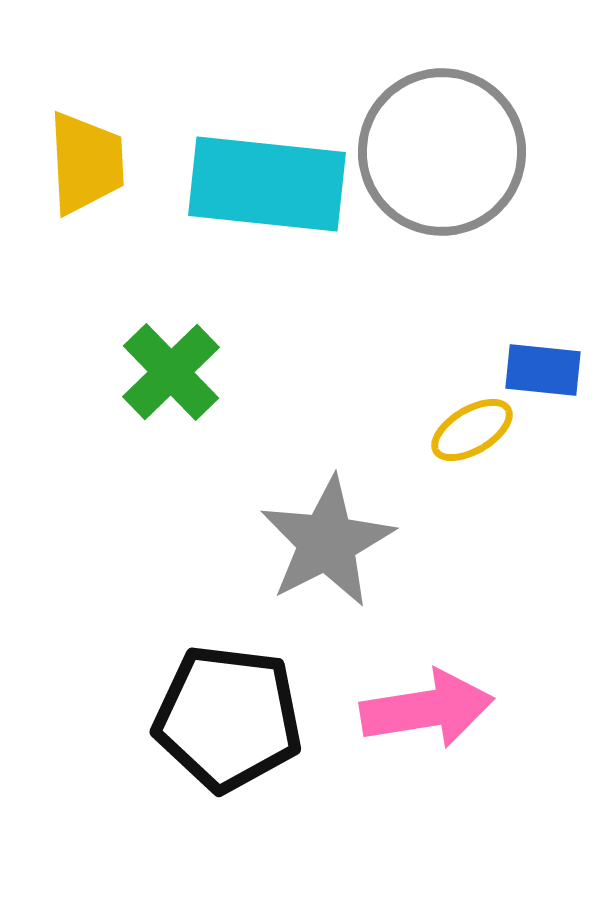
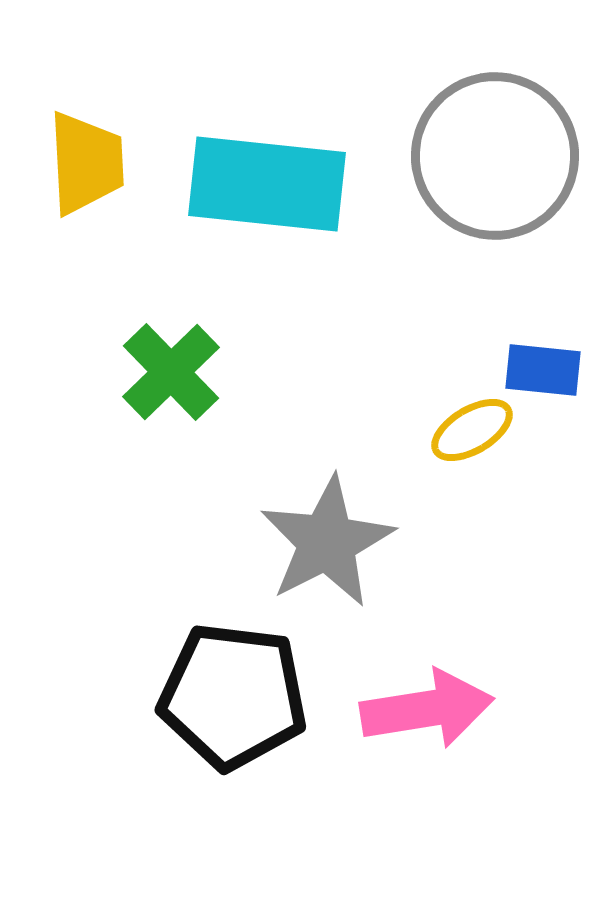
gray circle: moved 53 px right, 4 px down
black pentagon: moved 5 px right, 22 px up
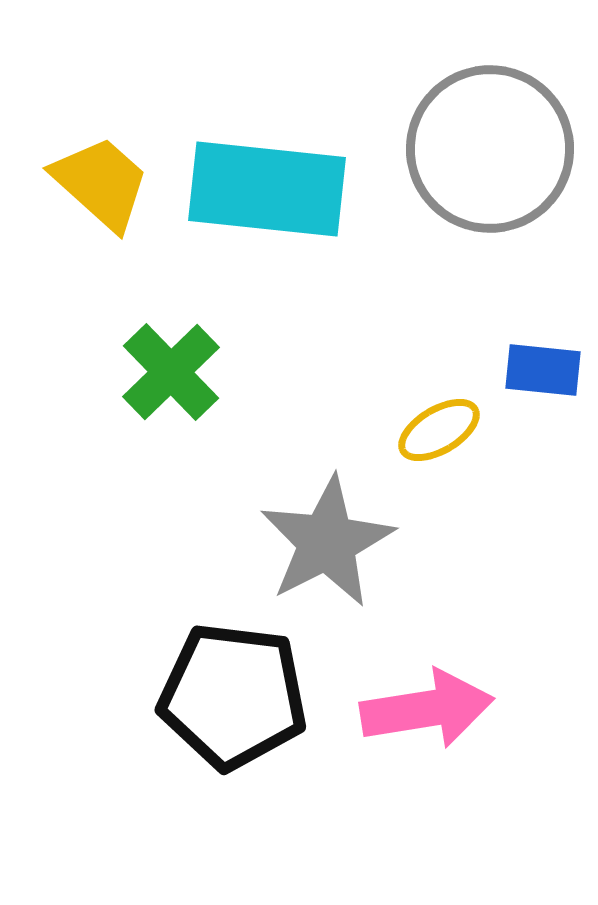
gray circle: moved 5 px left, 7 px up
yellow trapezoid: moved 15 px right, 20 px down; rotated 45 degrees counterclockwise
cyan rectangle: moved 5 px down
yellow ellipse: moved 33 px left
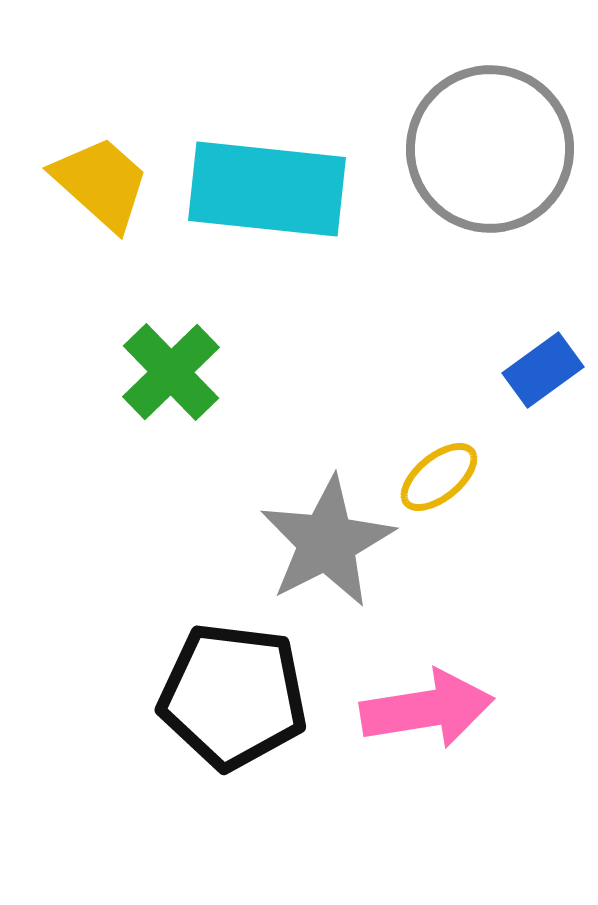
blue rectangle: rotated 42 degrees counterclockwise
yellow ellipse: moved 47 px down; rotated 8 degrees counterclockwise
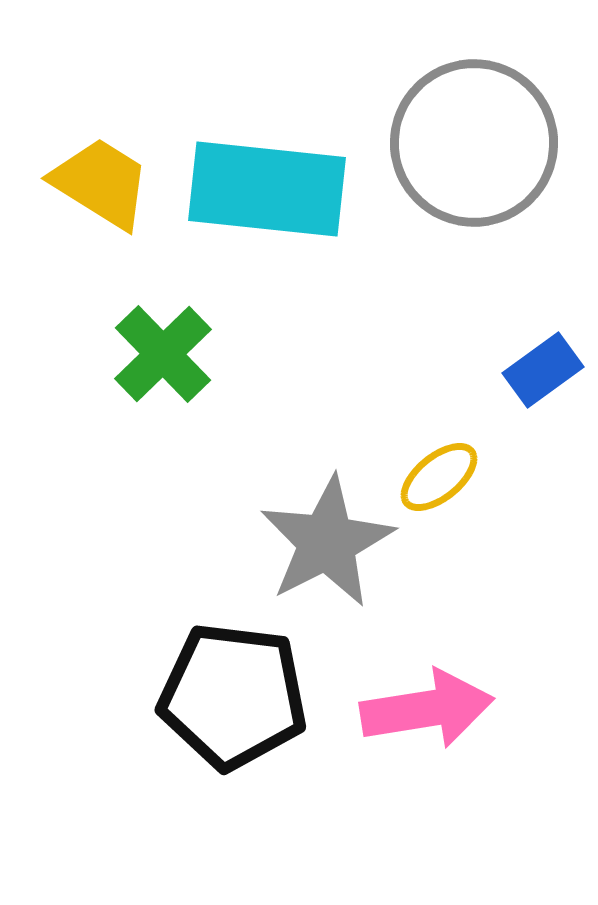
gray circle: moved 16 px left, 6 px up
yellow trapezoid: rotated 10 degrees counterclockwise
green cross: moved 8 px left, 18 px up
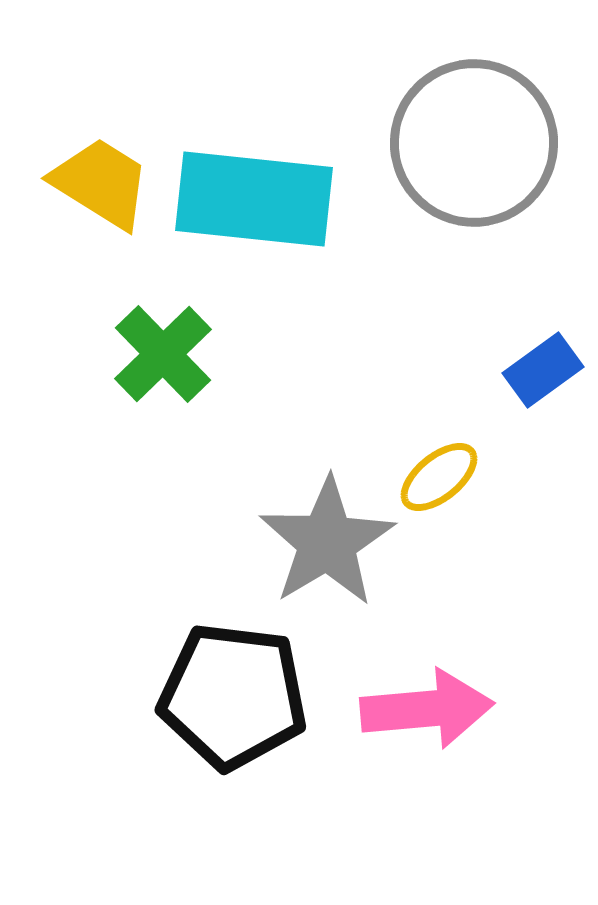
cyan rectangle: moved 13 px left, 10 px down
gray star: rotated 4 degrees counterclockwise
pink arrow: rotated 4 degrees clockwise
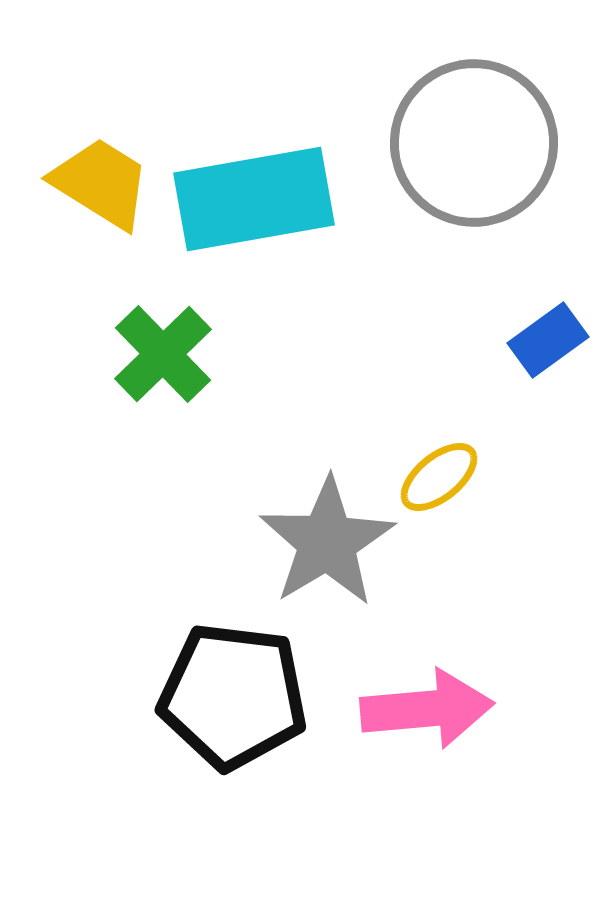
cyan rectangle: rotated 16 degrees counterclockwise
blue rectangle: moved 5 px right, 30 px up
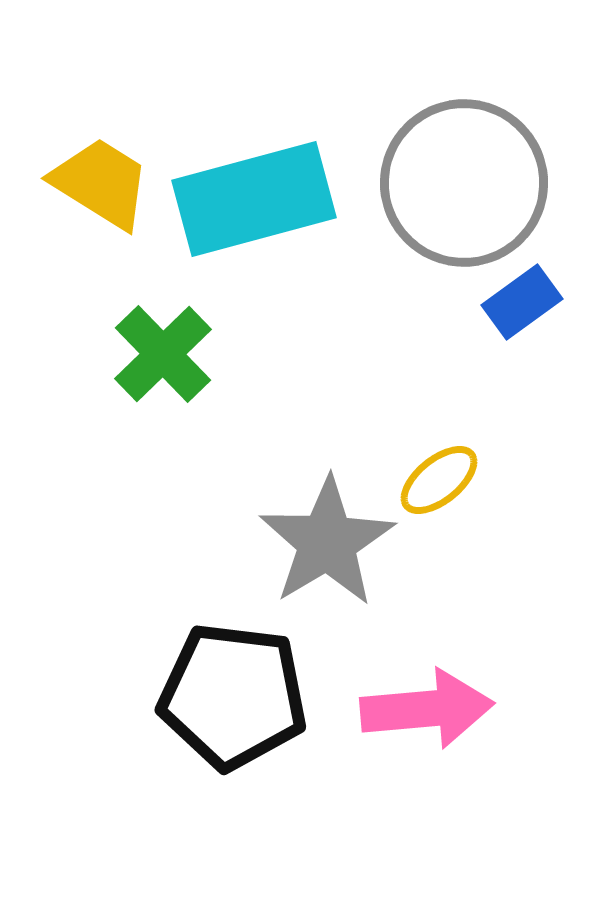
gray circle: moved 10 px left, 40 px down
cyan rectangle: rotated 5 degrees counterclockwise
blue rectangle: moved 26 px left, 38 px up
yellow ellipse: moved 3 px down
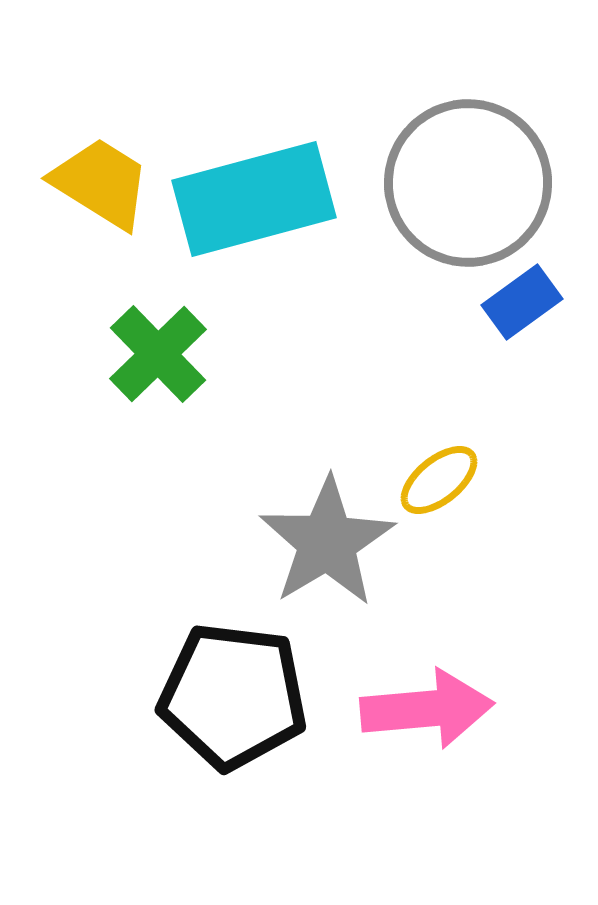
gray circle: moved 4 px right
green cross: moved 5 px left
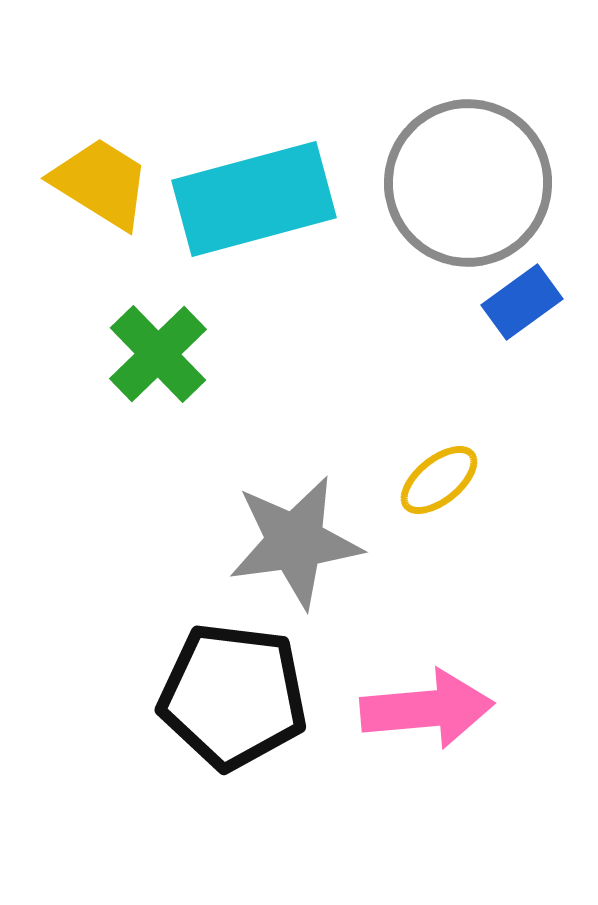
gray star: moved 32 px left; rotated 23 degrees clockwise
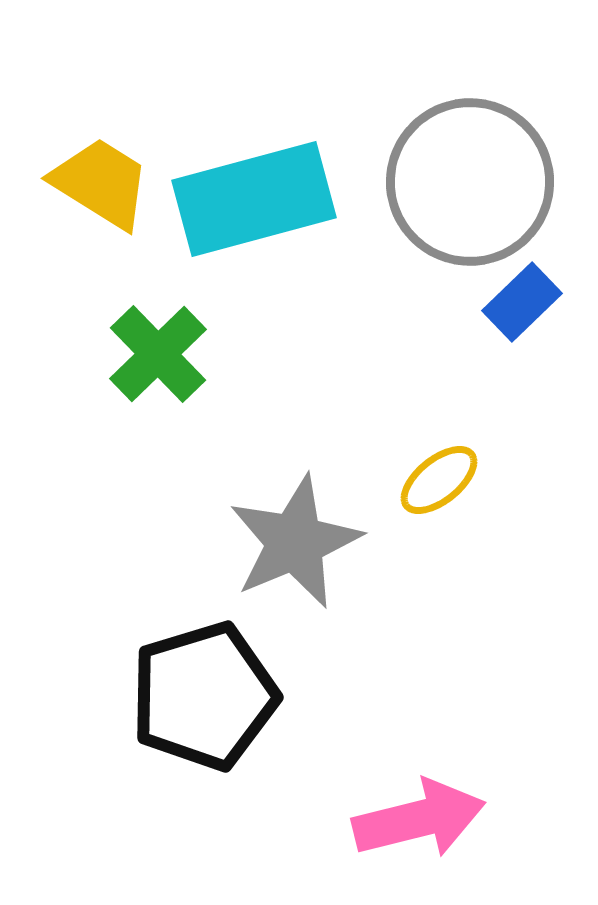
gray circle: moved 2 px right, 1 px up
blue rectangle: rotated 8 degrees counterclockwise
gray star: rotated 15 degrees counterclockwise
black pentagon: moved 29 px left; rotated 24 degrees counterclockwise
pink arrow: moved 8 px left, 110 px down; rotated 9 degrees counterclockwise
